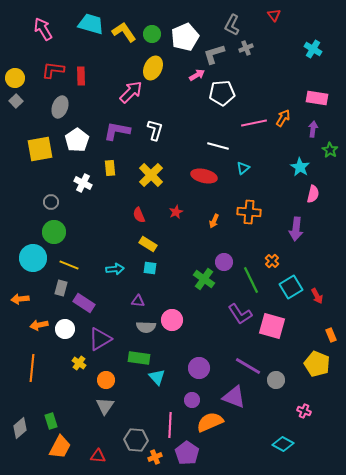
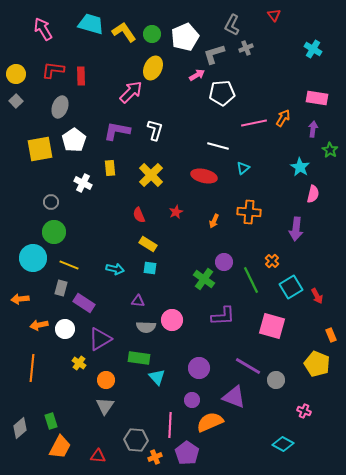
yellow circle at (15, 78): moved 1 px right, 4 px up
white pentagon at (77, 140): moved 3 px left
cyan arrow at (115, 269): rotated 18 degrees clockwise
purple L-shape at (240, 314): moved 17 px left, 2 px down; rotated 60 degrees counterclockwise
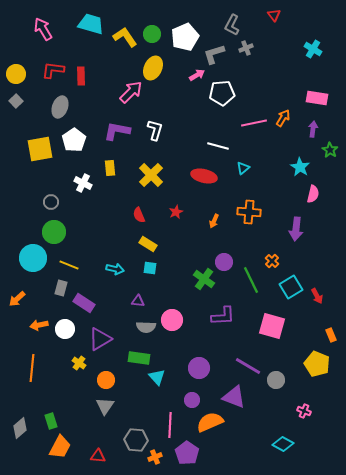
yellow L-shape at (124, 32): moved 1 px right, 5 px down
orange arrow at (20, 299): moved 3 px left; rotated 36 degrees counterclockwise
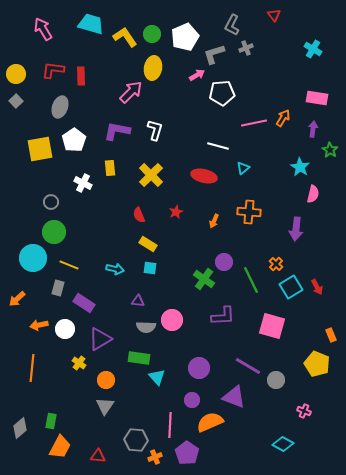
yellow ellipse at (153, 68): rotated 15 degrees counterclockwise
orange cross at (272, 261): moved 4 px right, 3 px down
gray rectangle at (61, 288): moved 3 px left
red arrow at (317, 296): moved 9 px up
green rectangle at (51, 421): rotated 28 degrees clockwise
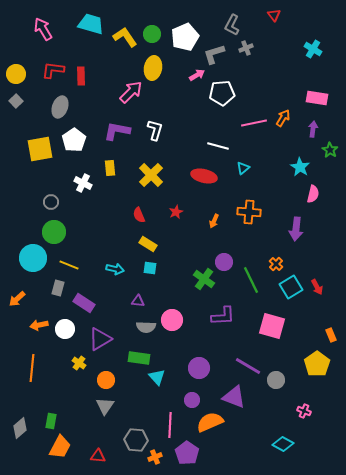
yellow pentagon at (317, 364): rotated 15 degrees clockwise
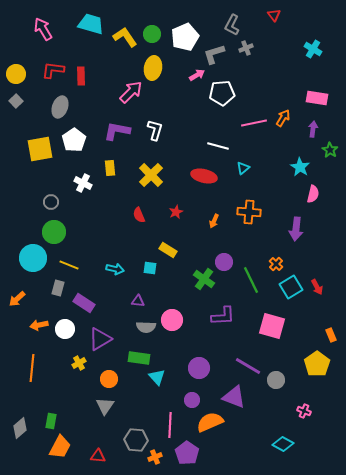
yellow rectangle at (148, 244): moved 20 px right, 6 px down
yellow cross at (79, 363): rotated 24 degrees clockwise
orange circle at (106, 380): moved 3 px right, 1 px up
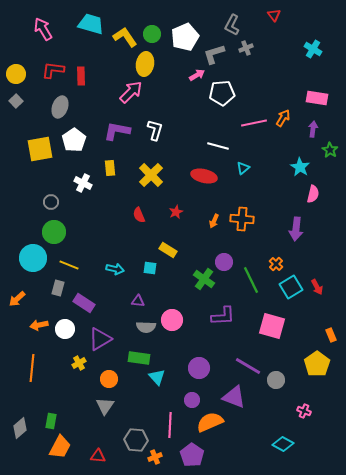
yellow ellipse at (153, 68): moved 8 px left, 4 px up
orange cross at (249, 212): moved 7 px left, 7 px down
purple pentagon at (187, 453): moved 5 px right, 2 px down
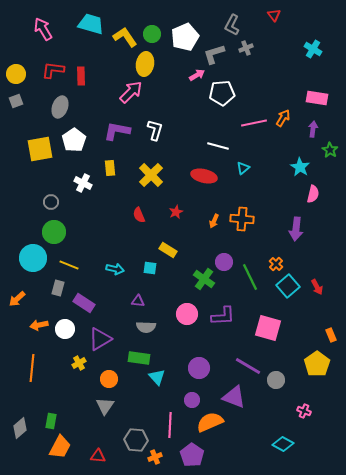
gray square at (16, 101): rotated 24 degrees clockwise
green line at (251, 280): moved 1 px left, 3 px up
cyan square at (291, 287): moved 3 px left, 1 px up; rotated 10 degrees counterclockwise
pink circle at (172, 320): moved 15 px right, 6 px up
pink square at (272, 326): moved 4 px left, 2 px down
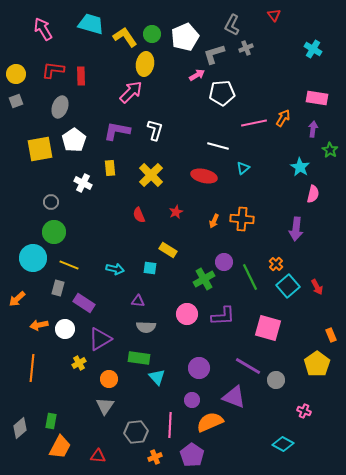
green cross at (204, 279): rotated 25 degrees clockwise
gray hexagon at (136, 440): moved 8 px up; rotated 10 degrees counterclockwise
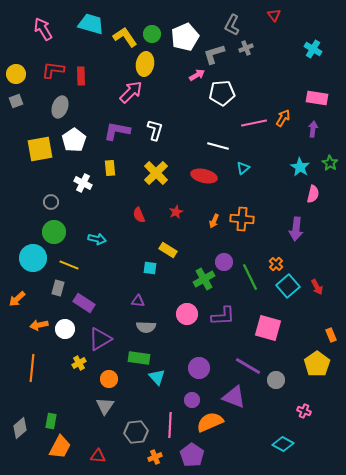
green star at (330, 150): moved 13 px down
yellow cross at (151, 175): moved 5 px right, 2 px up
cyan arrow at (115, 269): moved 18 px left, 30 px up
